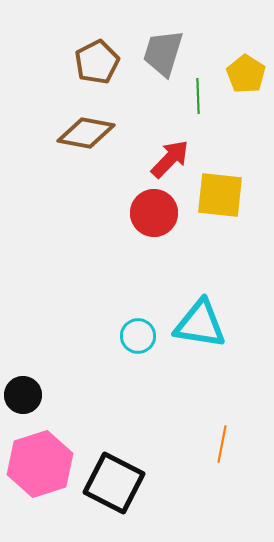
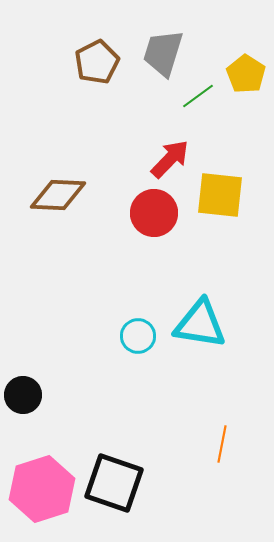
green line: rotated 56 degrees clockwise
brown diamond: moved 28 px left, 62 px down; rotated 8 degrees counterclockwise
pink hexagon: moved 2 px right, 25 px down
black square: rotated 8 degrees counterclockwise
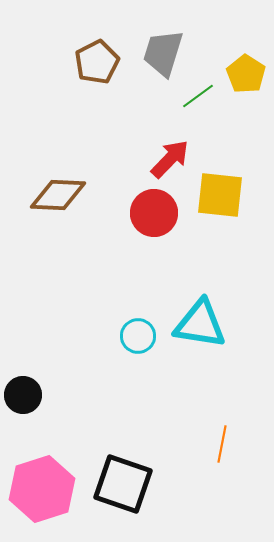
black square: moved 9 px right, 1 px down
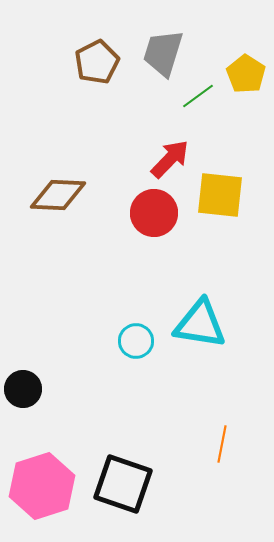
cyan circle: moved 2 px left, 5 px down
black circle: moved 6 px up
pink hexagon: moved 3 px up
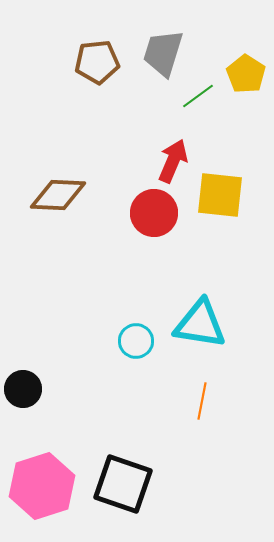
brown pentagon: rotated 21 degrees clockwise
red arrow: moved 3 px right, 2 px down; rotated 21 degrees counterclockwise
orange line: moved 20 px left, 43 px up
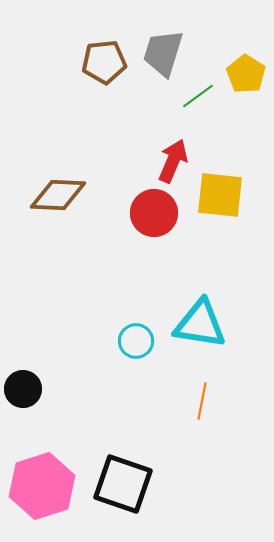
brown pentagon: moved 7 px right
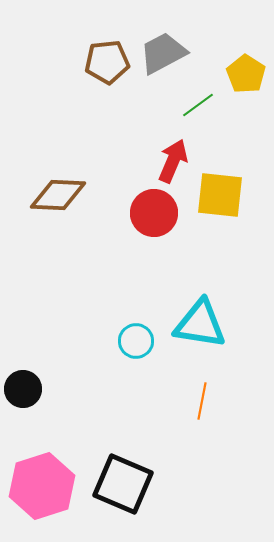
gray trapezoid: rotated 45 degrees clockwise
brown pentagon: moved 3 px right
green line: moved 9 px down
black square: rotated 4 degrees clockwise
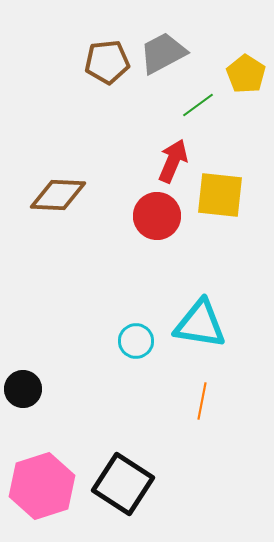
red circle: moved 3 px right, 3 px down
black square: rotated 10 degrees clockwise
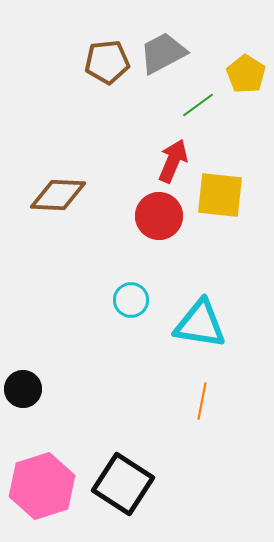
red circle: moved 2 px right
cyan circle: moved 5 px left, 41 px up
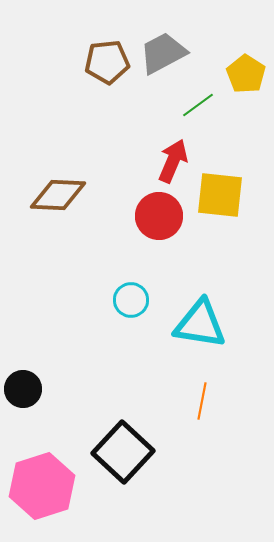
black square: moved 32 px up; rotated 10 degrees clockwise
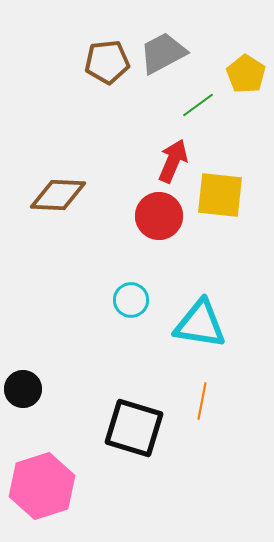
black square: moved 11 px right, 24 px up; rotated 26 degrees counterclockwise
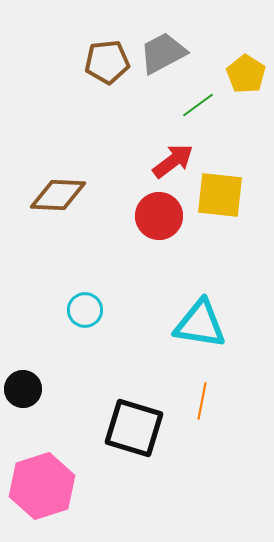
red arrow: rotated 30 degrees clockwise
cyan circle: moved 46 px left, 10 px down
